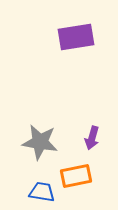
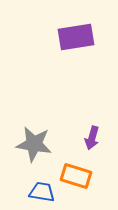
gray star: moved 6 px left, 2 px down
orange rectangle: rotated 28 degrees clockwise
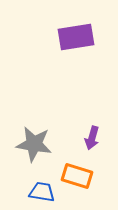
orange rectangle: moved 1 px right
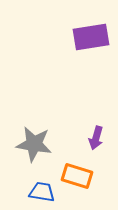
purple rectangle: moved 15 px right
purple arrow: moved 4 px right
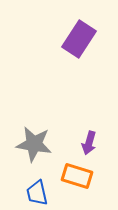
purple rectangle: moved 12 px left, 2 px down; rotated 48 degrees counterclockwise
purple arrow: moved 7 px left, 5 px down
blue trapezoid: moved 5 px left, 1 px down; rotated 112 degrees counterclockwise
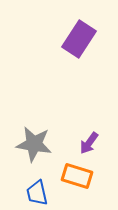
purple arrow: rotated 20 degrees clockwise
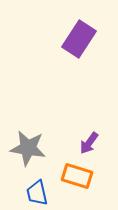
gray star: moved 6 px left, 4 px down
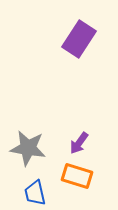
purple arrow: moved 10 px left
blue trapezoid: moved 2 px left
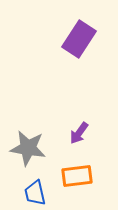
purple arrow: moved 10 px up
orange rectangle: rotated 24 degrees counterclockwise
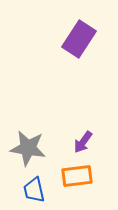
purple arrow: moved 4 px right, 9 px down
blue trapezoid: moved 1 px left, 3 px up
